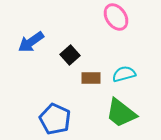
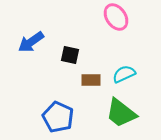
black square: rotated 36 degrees counterclockwise
cyan semicircle: rotated 10 degrees counterclockwise
brown rectangle: moved 2 px down
blue pentagon: moved 3 px right, 2 px up
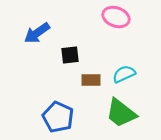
pink ellipse: rotated 36 degrees counterclockwise
blue arrow: moved 6 px right, 9 px up
black square: rotated 18 degrees counterclockwise
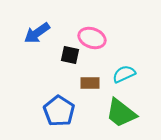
pink ellipse: moved 24 px left, 21 px down
black square: rotated 18 degrees clockwise
brown rectangle: moved 1 px left, 3 px down
blue pentagon: moved 1 px right, 6 px up; rotated 8 degrees clockwise
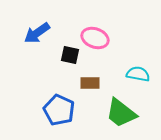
pink ellipse: moved 3 px right
cyan semicircle: moved 14 px right; rotated 35 degrees clockwise
blue pentagon: moved 1 px up; rotated 8 degrees counterclockwise
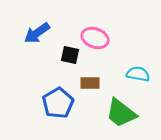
blue pentagon: moved 1 px left, 7 px up; rotated 16 degrees clockwise
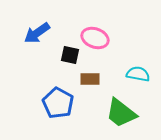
brown rectangle: moved 4 px up
blue pentagon: rotated 12 degrees counterclockwise
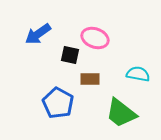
blue arrow: moved 1 px right, 1 px down
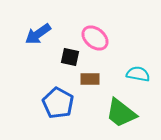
pink ellipse: rotated 20 degrees clockwise
black square: moved 2 px down
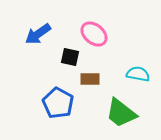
pink ellipse: moved 1 px left, 4 px up
